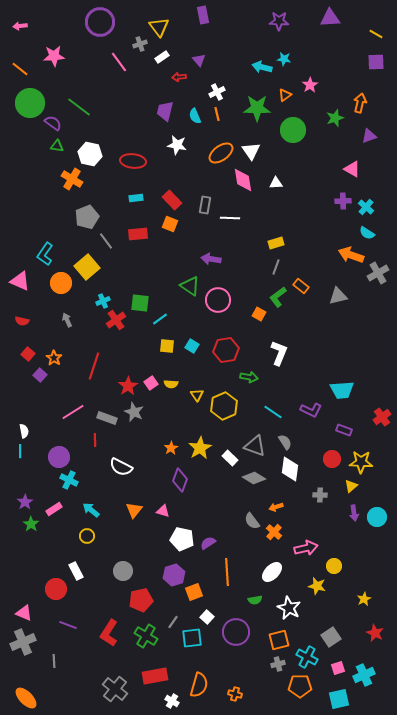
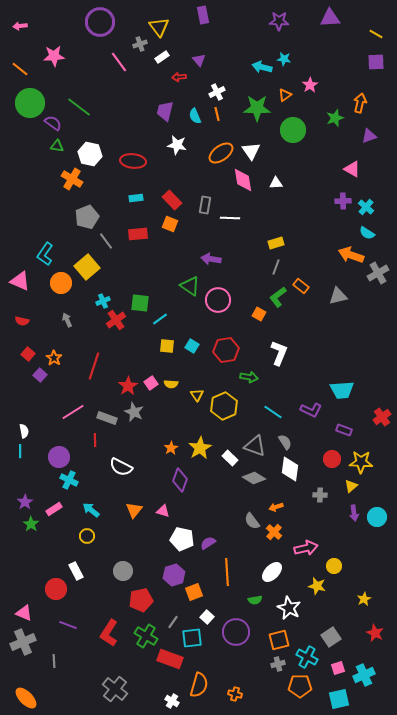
red rectangle at (155, 676): moved 15 px right, 17 px up; rotated 30 degrees clockwise
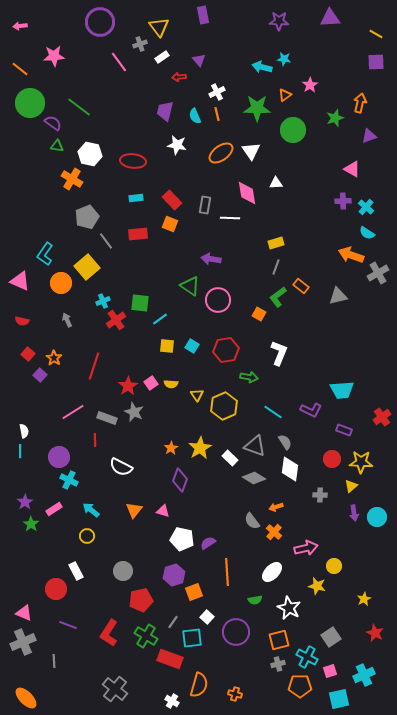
pink diamond at (243, 180): moved 4 px right, 13 px down
pink square at (338, 668): moved 8 px left, 3 px down
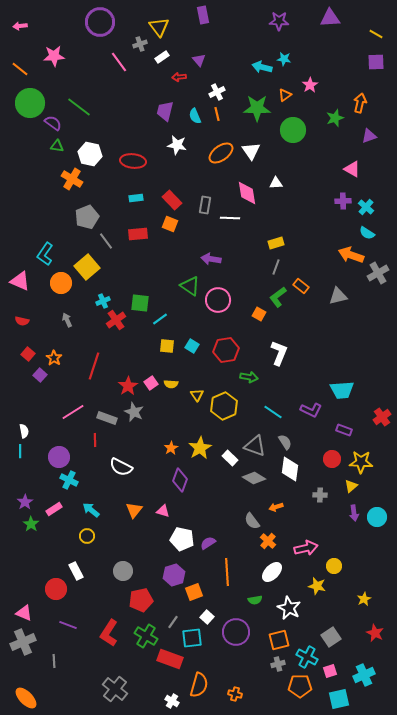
orange cross at (274, 532): moved 6 px left, 9 px down
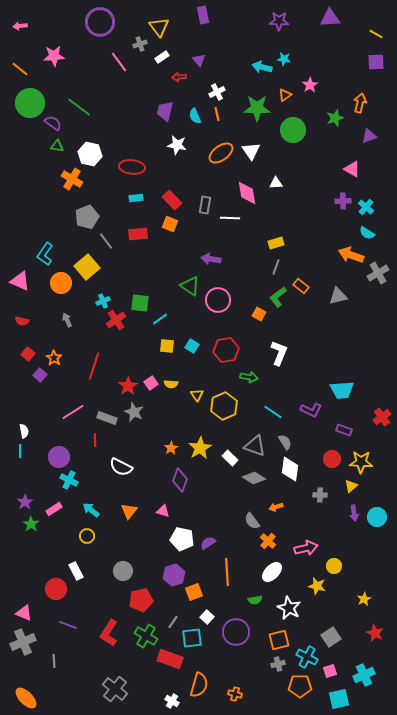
red ellipse at (133, 161): moved 1 px left, 6 px down
orange triangle at (134, 510): moved 5 px left, 1 px down
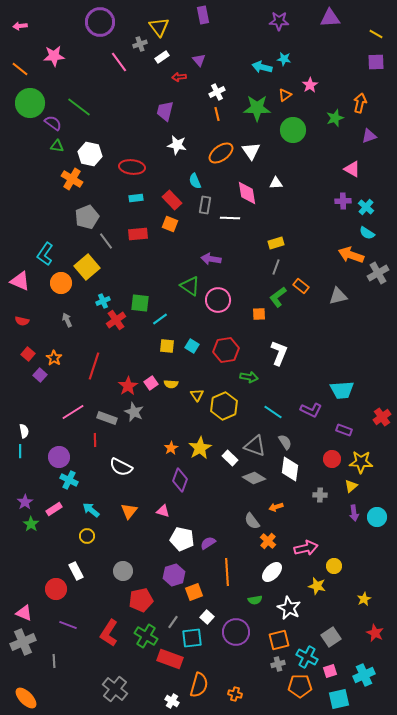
cyan semicircle at (195, 116): moved 65 px down
orange square at (259, 314): rotated 32 degrees counterclockwise
